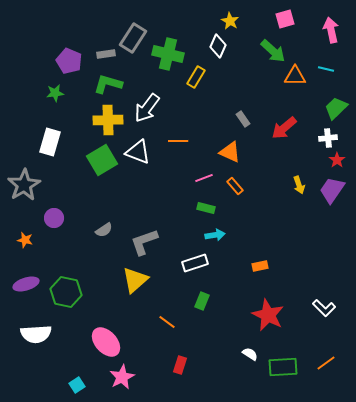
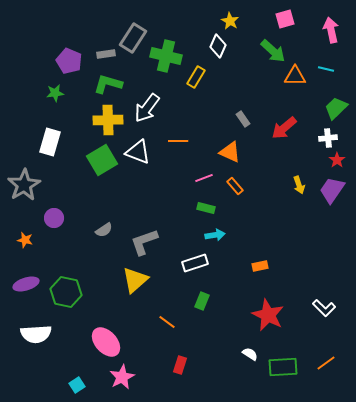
green cross at (168, 54): moved 2 px left, 2 px down
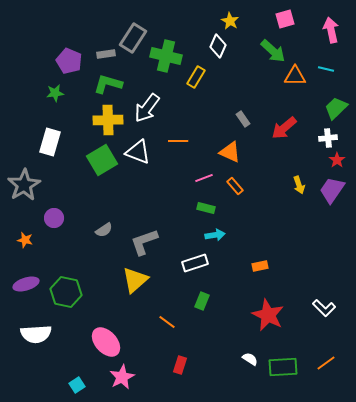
white semicircle at (250, 354): moved 5 px down
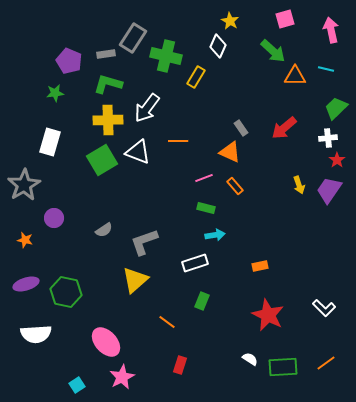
gray rectangle at (243, 119): moved 2 px left, 9 px down
purple trapezoid at (332, 190): moved 3 px left
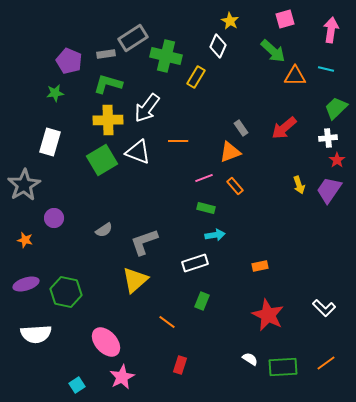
pink arrow at (331, 30): rotated 20 degrees clockwise
gray rectangle at (133, 38): rotated 24 degrees clockwise
orange triangle at (230, 152): rotated 45 degrees counterclockwise
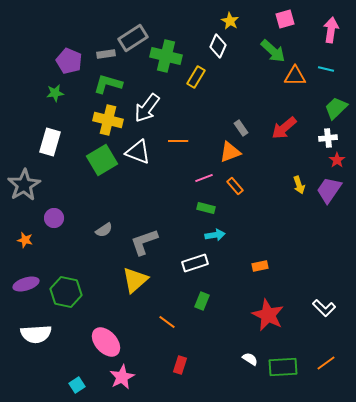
yellow cross at (108, 120): rotated 16 degrees clockwise
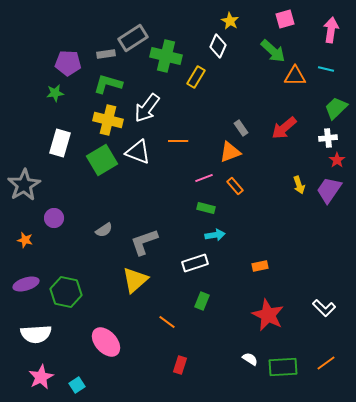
purple pentagon at (69, 61): moved 1 px left, 2 px down; rotated 20 degrees counterclockwise
white rectangle at (50, 142): moved 10 px right, 1 px down
pink star at (122, 377): moved 81 px left
